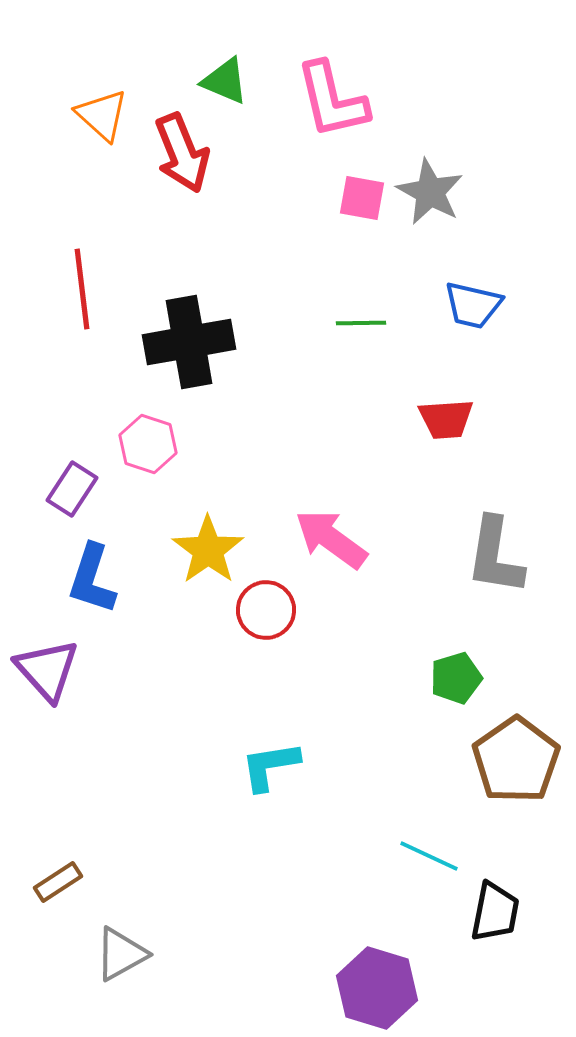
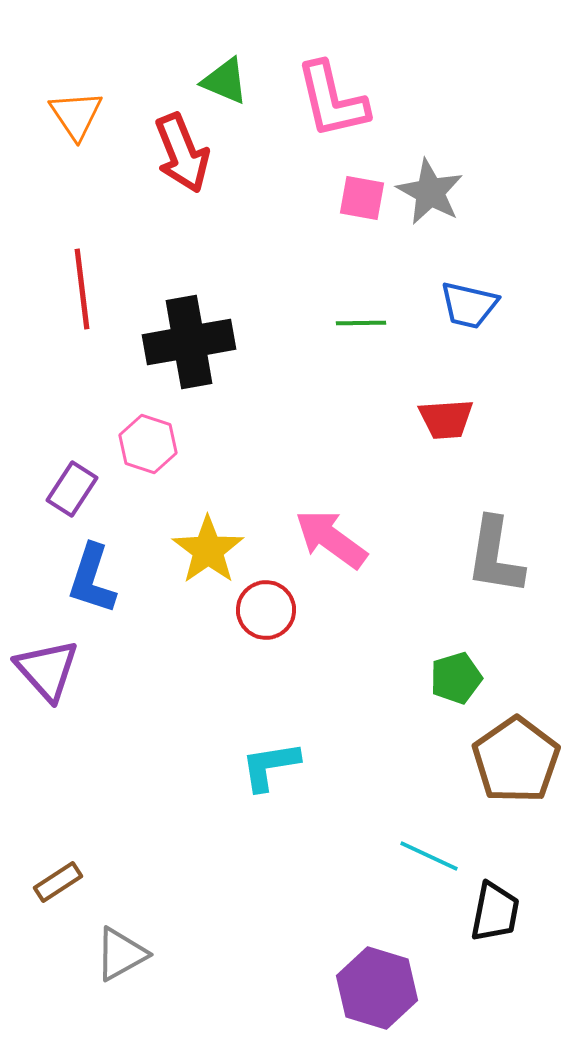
orange triangle: moved 26 px left; rotated 14 degrees clockwise
blue trapezoid: moved 4 px left
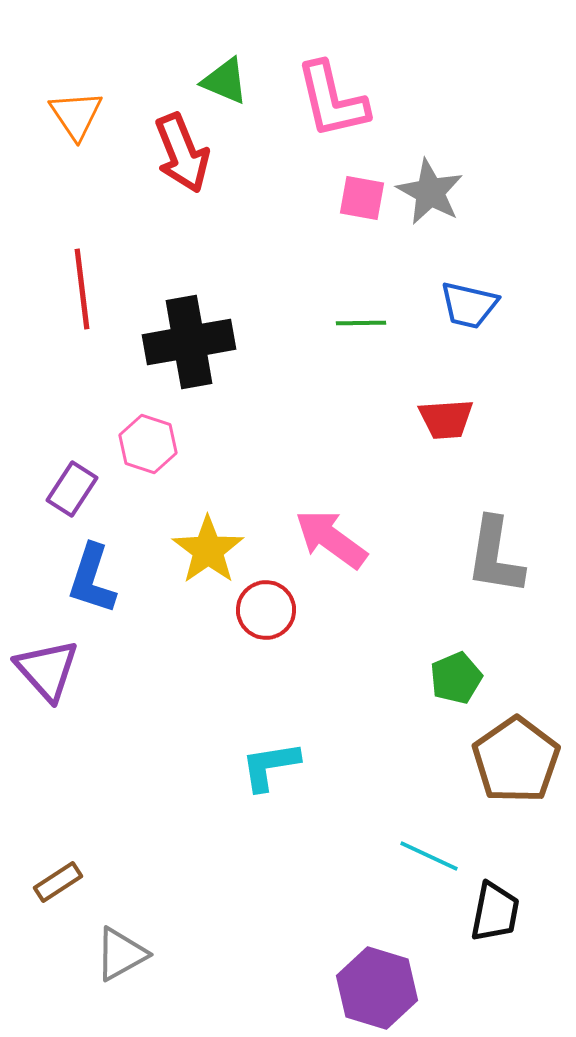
green pentagon: rotated 6 degrees counterclockwise
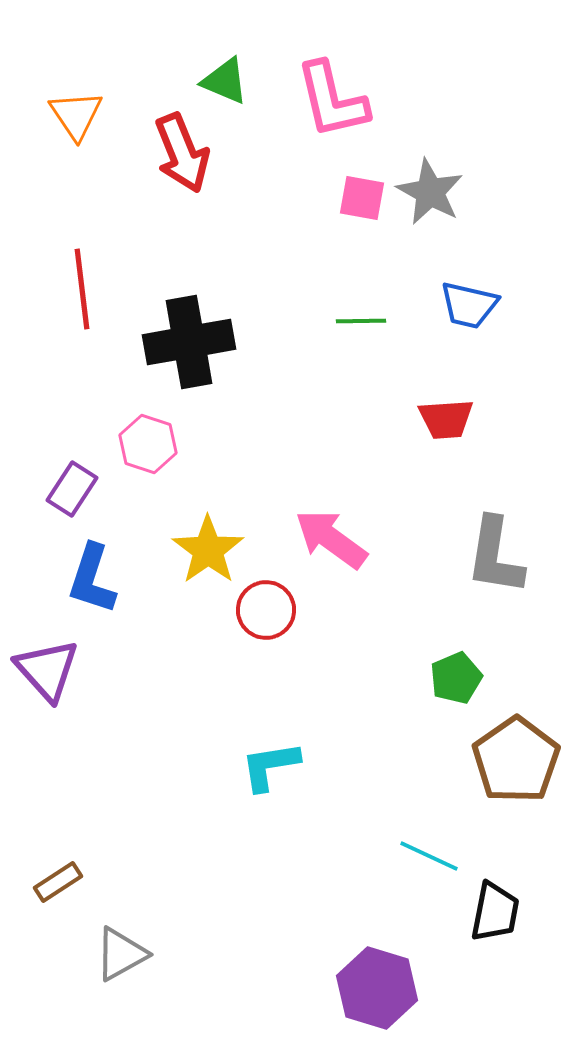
green line: moved 2 px up
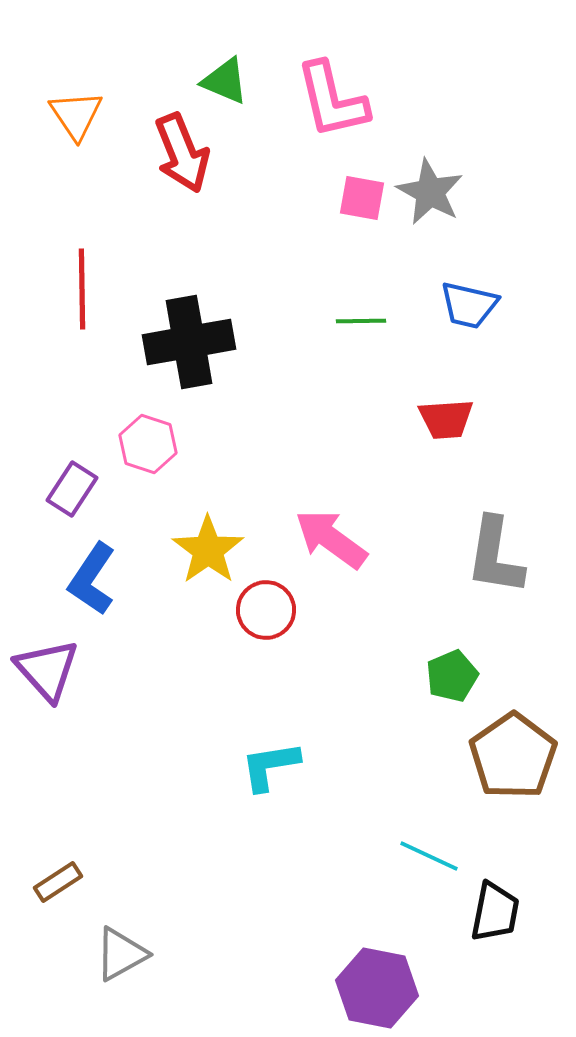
red line: rotated 6 degrees clockwise
blue L-shape: rotated 16 degrees clockwise
green pentagon: moved 4 px left, 2 px up
brown pentagon: moved 3 px left, 4 px up
purple hexagon: rotated 6 degrees counterclockwise
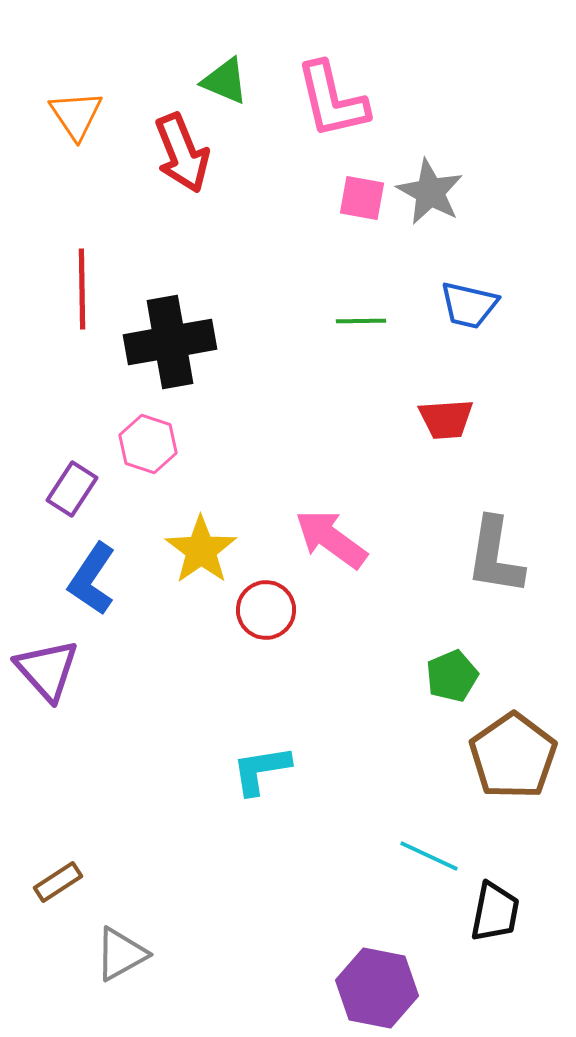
black cross: moved 19 px left
yellow star: moved 7 px left
cyan L-shape: moved 9 px left, 4 px down
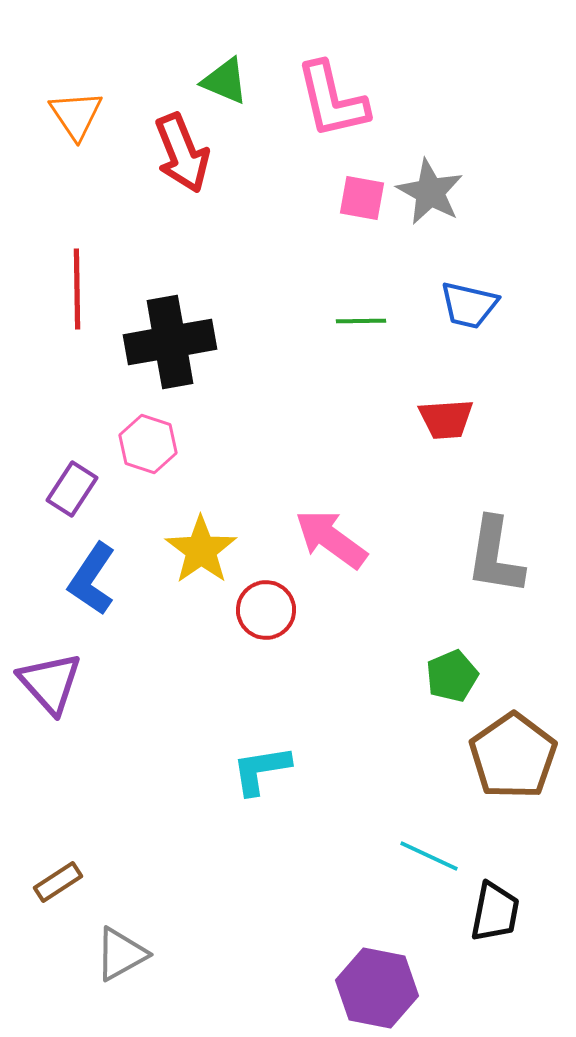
red line: moved 5 px left
purple triangle: moved 3 px right, 13 px down
